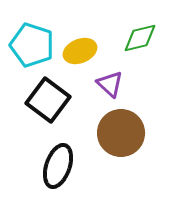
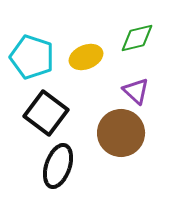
green diamond: moved 3 px left
cyan pentagon: moved 12 px down
yellow ellipse: moved 6 px right, 6 px down
purple triangle: moved 26 px right, 7 px down
black square: moved 2 px left, 13 px down
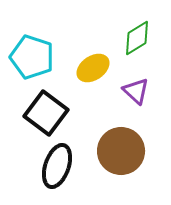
green diamond: rotated 18 degrees counterclockwise
yellow ellipse: moved 7 px right, 11 px down; rotated 12 degrees counterclockwise
brown circle: moved 18 px down
black ellipse: moved 1 px left
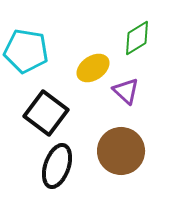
cyan pentagon: moved 6 px left, 6 px up; rotated 9 degrees counterclockwise
purple triangle: moved 10 px left
